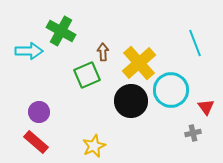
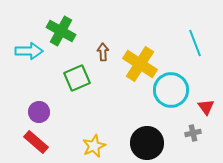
yellow cross: moved 1 px right, 1 px down; rotated 16 degrees counterclockwise
green square: moved 10 px left, 3 px down
black circle: moved 16 px right, 42 px down
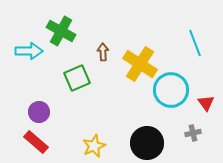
red triangle: moved 4 px up
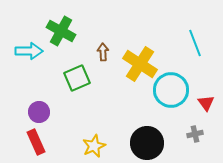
gray cross: moved 2 px right, 1 px down
red rectangle: rotated 25 degrees clockwise
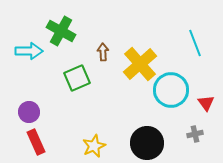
yellow cross: rotated 16 degrees clockwise
purple circle: moved 10 px left
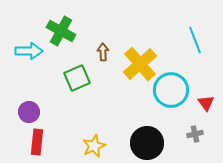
cyan line: moved 3 px up
red rectangle: moved 1 px right; rotated 30 degrees clockwise
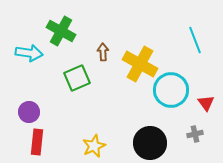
cyan arrow: moved 2 px down; rotated 8 degrees clockwise
yellow cross: rotated 20 degrees counterclockwise
black circle: moved 3 px right
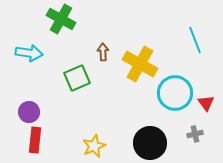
green cross: moved 12 px up
cyan circle: moved 4 px right, 3 px down
red rectangle: moved 2 px left, 2 px up
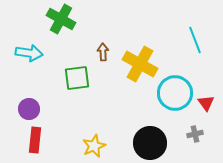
green square: rotated 16 degrees clockwise
purple circle: moved 3 px up
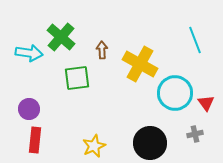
green cross: moved 18 px down; rotated 12 degrees clockwise
brown arrow: moved 1 px left, 2 px up
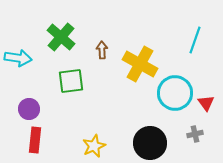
cyan line: rotated 40 degrees clockwise
cyan arrow: moved 11 px left, 5 px down
green square: moved 6 px left, 3 px down
